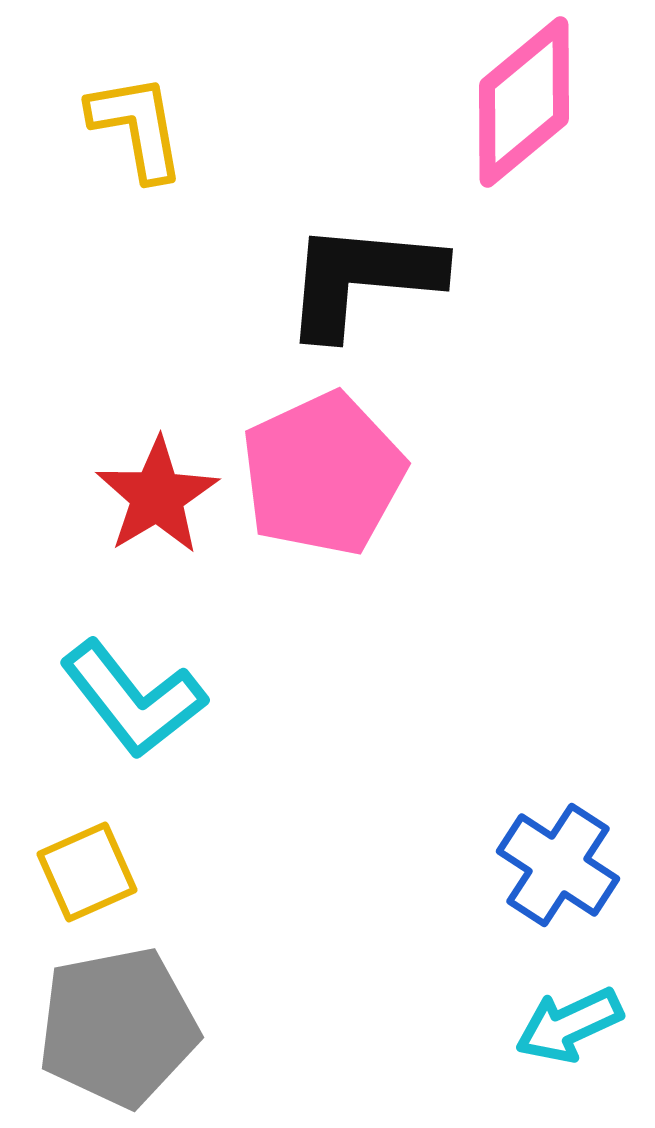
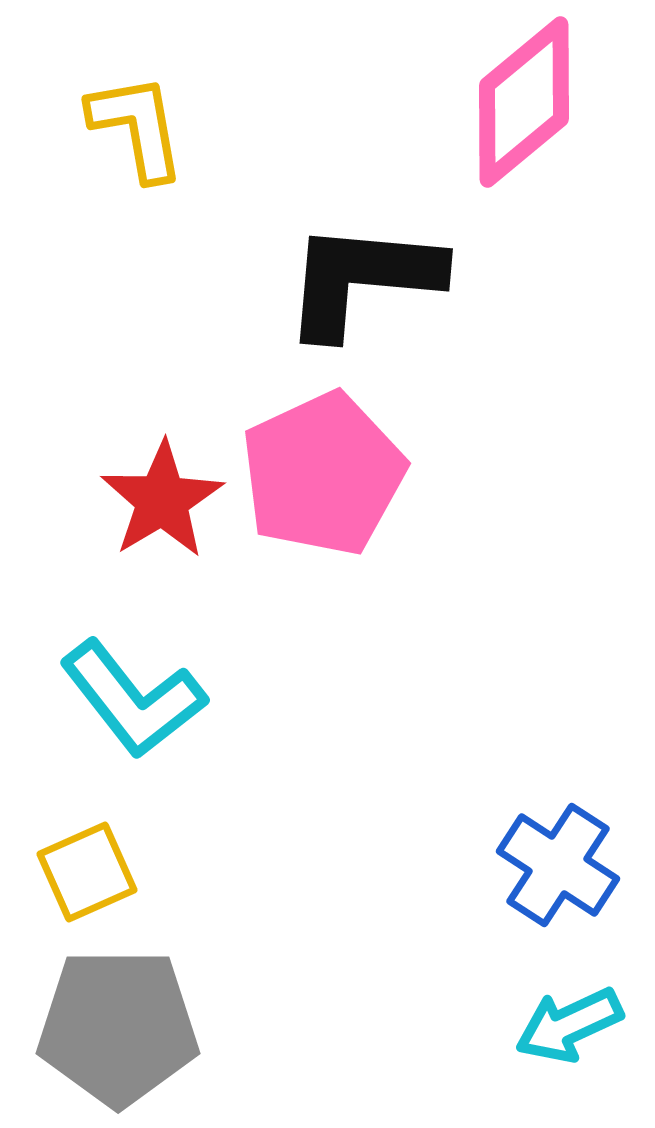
red star: moved 5 px right, 4 px down
gray pentagon: rotated 11 degrees clockwise
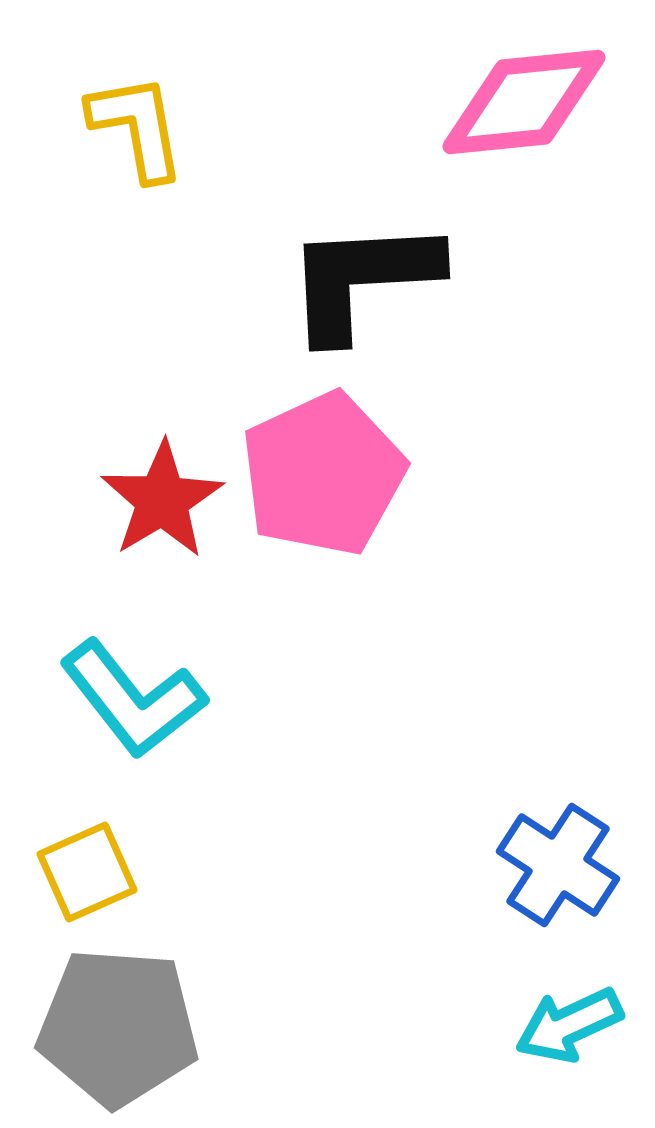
pink diamond: rotated 34 degrees clockwise
black L-shape: rotated 8 degrees counterclockwise
gray pentagon: rotated 4 degrees clockwise
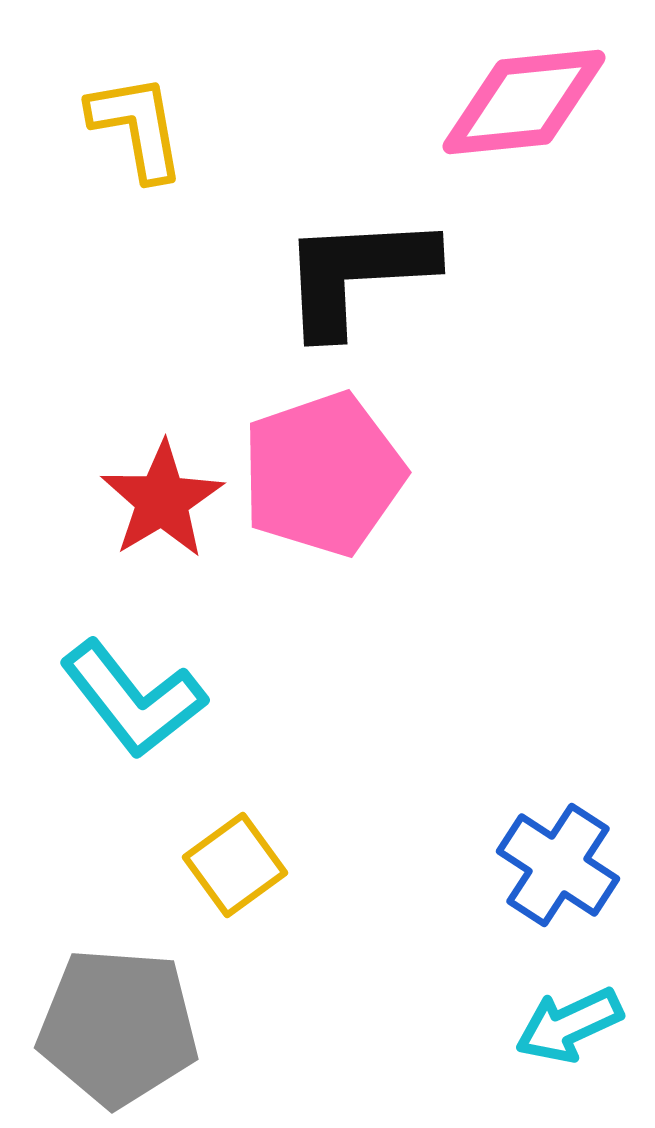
black L-shape: moved 5 px left, 5 px up
pink pentagon: rotated 6 degrees clockwise
yellow square: moved 148 px right, 7 px up; rotated 12 degrees counterclockwise
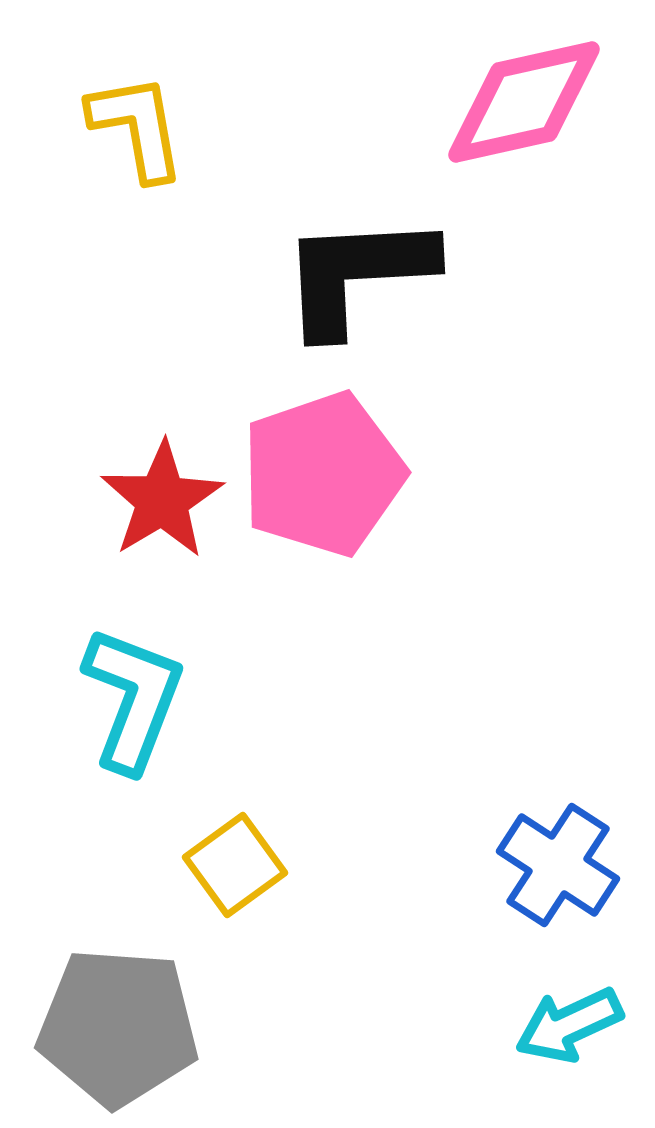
pink diamond: rotated 7 degrees counterclockwise
cyan L-shape: rotated 121 degrees counterclockwise
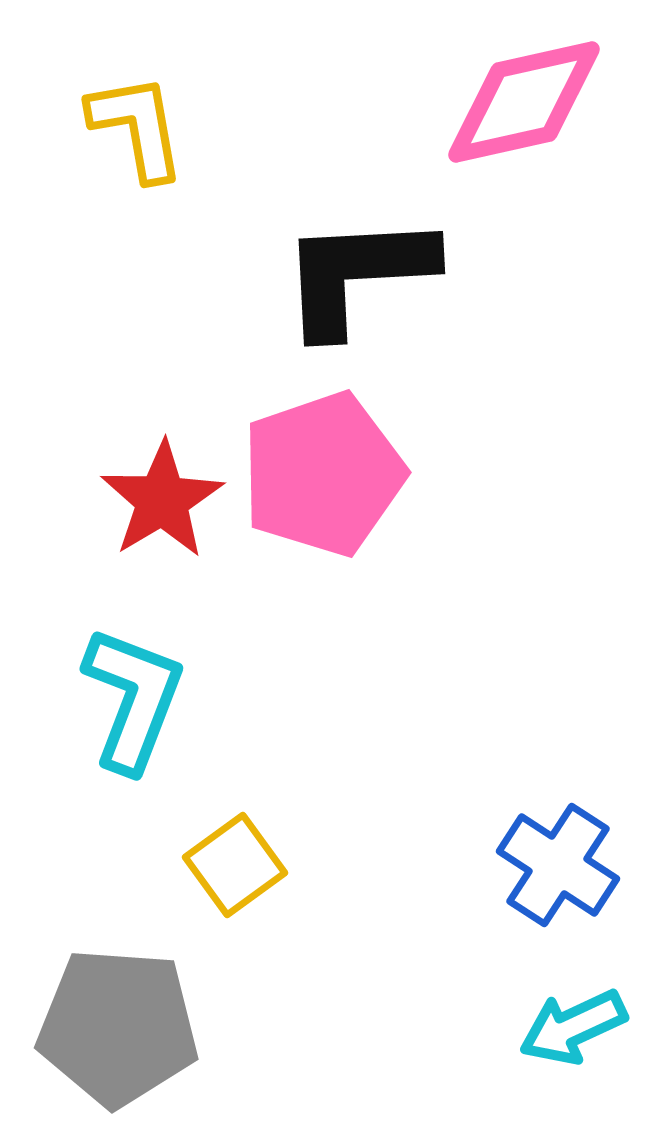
cyan arrow: moved 4 px right, 2 px down
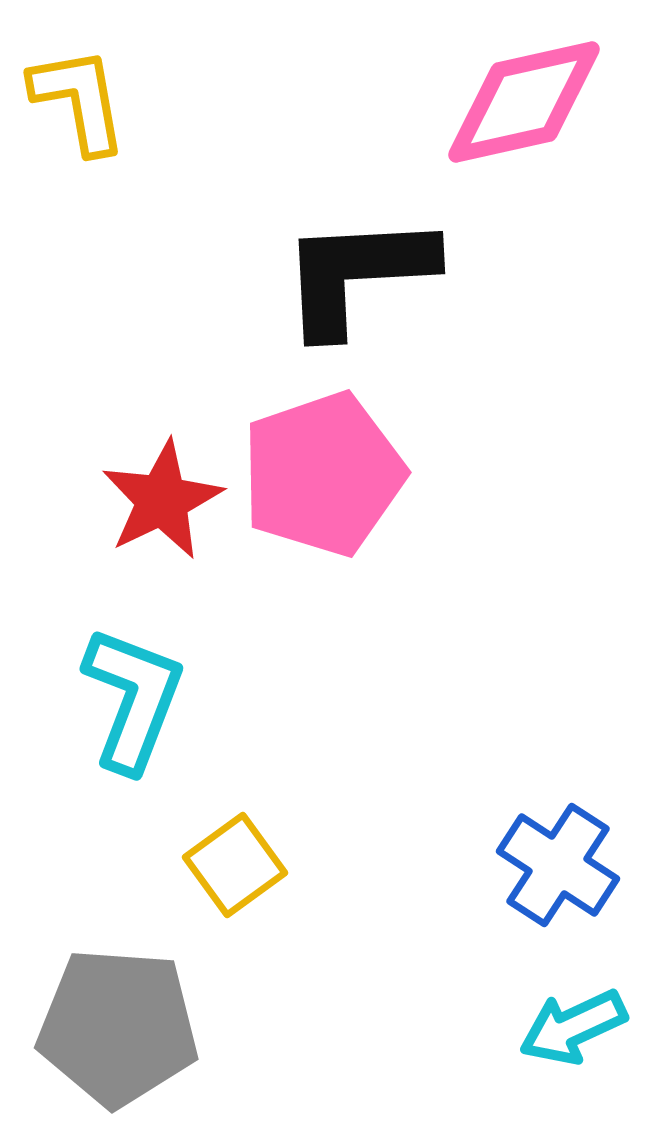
yellow L-shape: moved 58 px left, 27 px up
red star: rotated 5 degrees clockwise
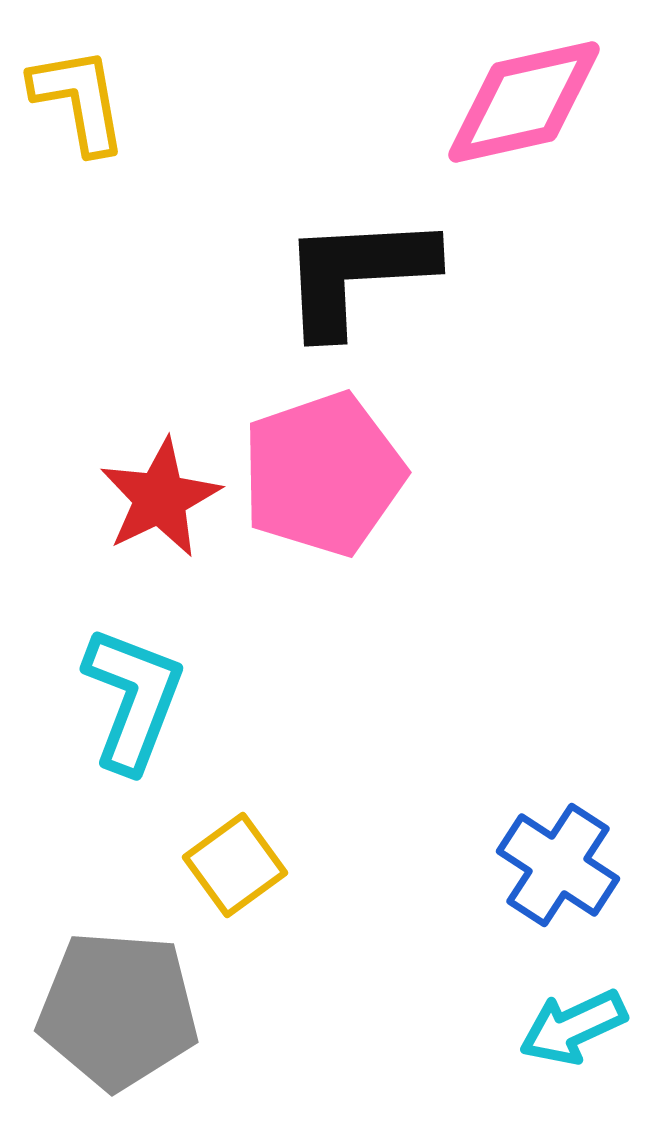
red star: moved 2 px left, 2 px up
gray pentagon: moved 17 px up
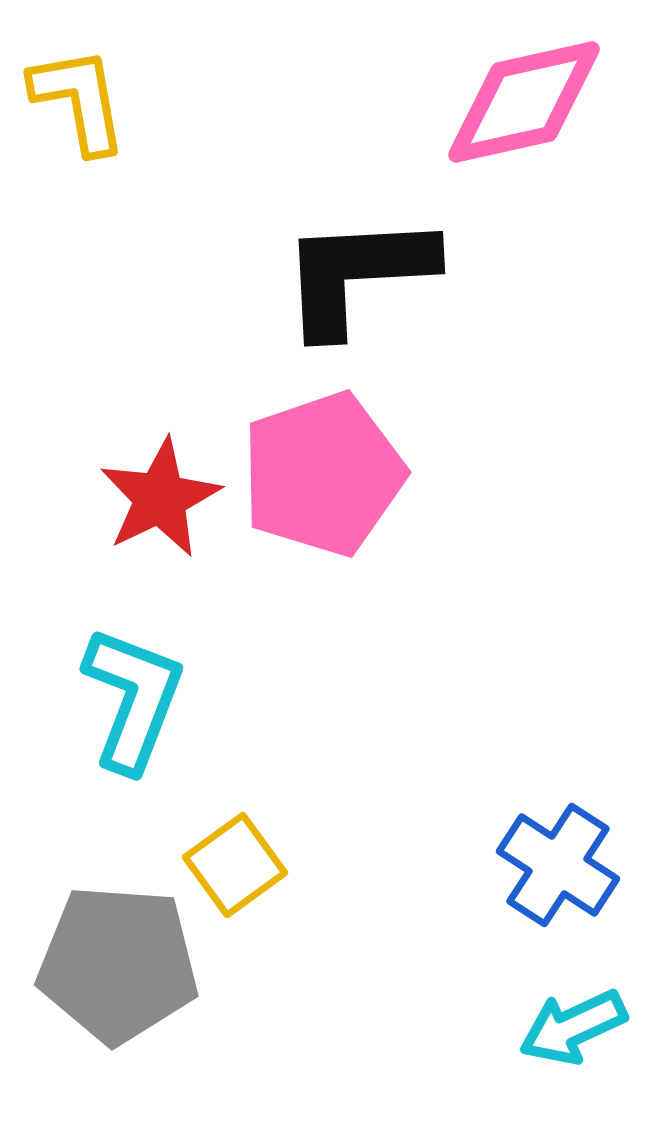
gray pentagon: moved 46 px up
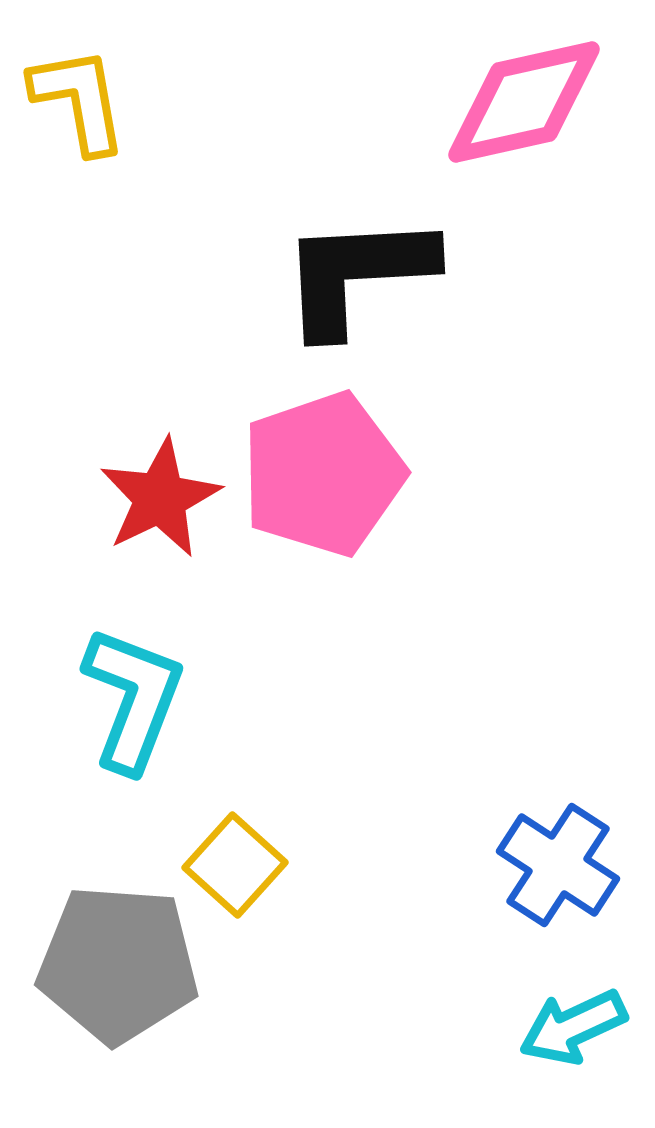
yellow square: rotated 12 degrees counterclockwise
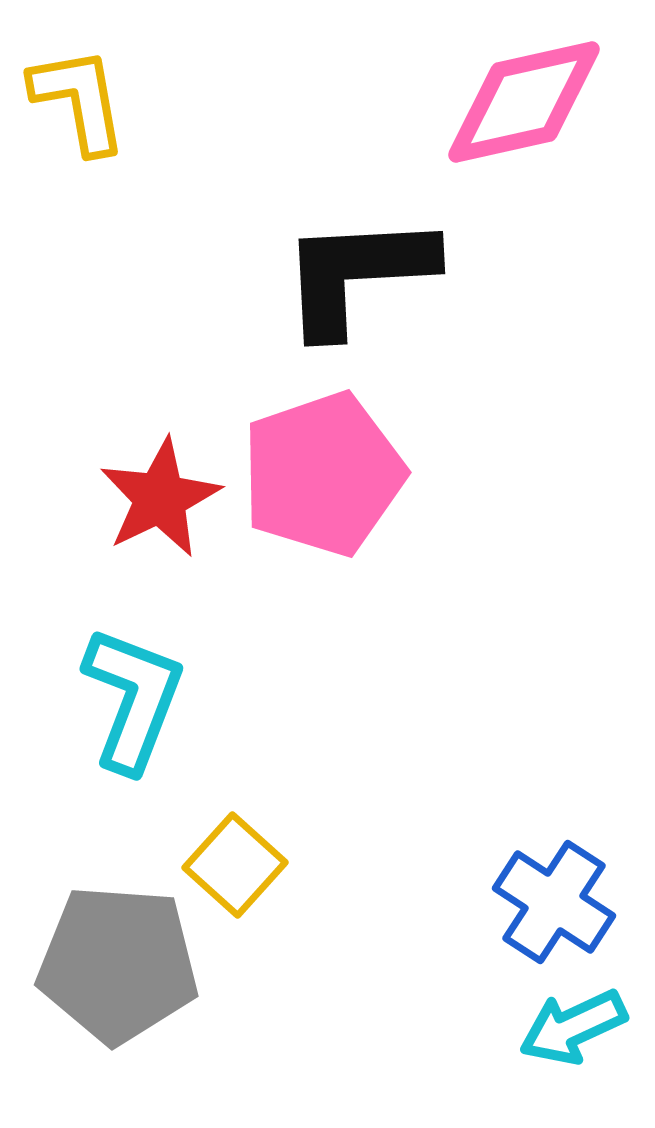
blue cross: moved 4 px left, 37 px down
